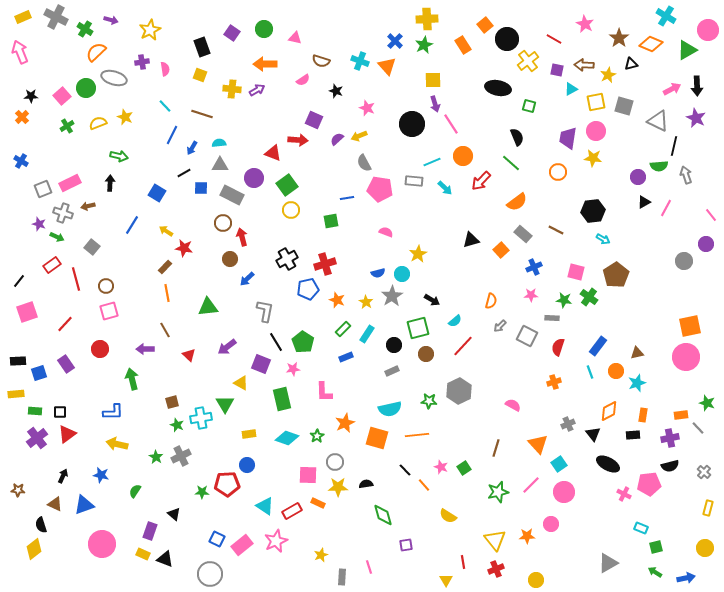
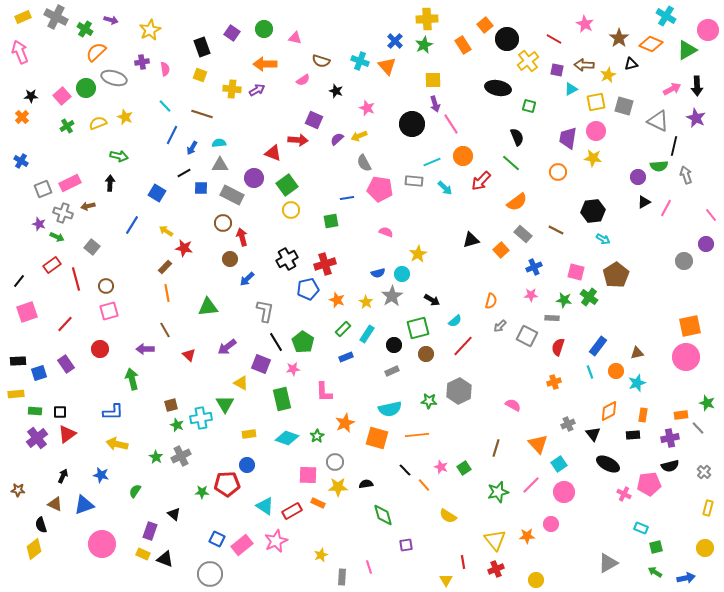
brown square at (172, 402): moved 1 px left, 3 px down
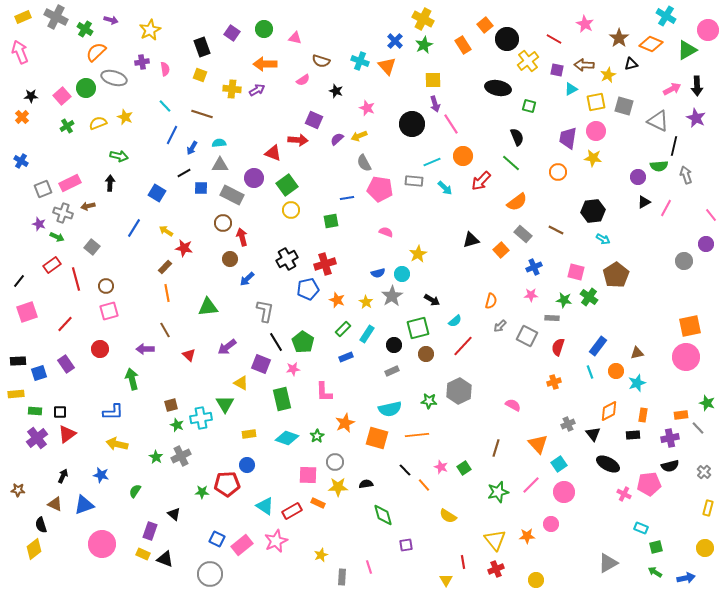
yellow cross at (427, 19): moved 4 px left; rotated 30 degrees clockwise
blue line at (132, 225): moved 2 px right, 3 px down
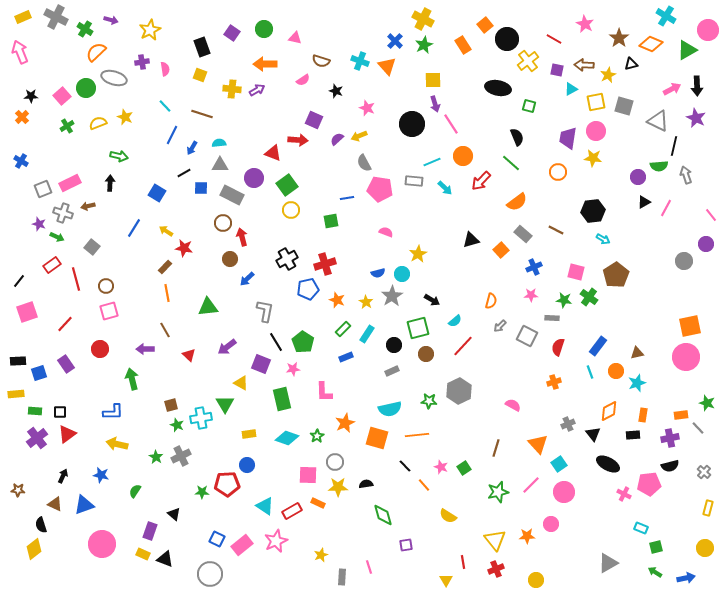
black line at (405, 470): moved 4 px up
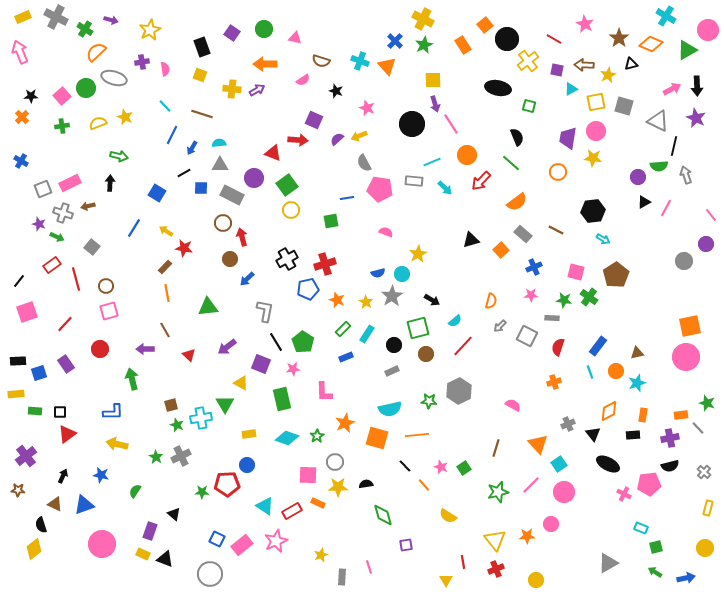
green cross at (67, 126): moved 5 px left; rotated 24 degrees clockwise
orange circle at (463, 156): moved 4 px right, 1 px up
purple cross at (37, 438): moved 11 px left, 18 px down
